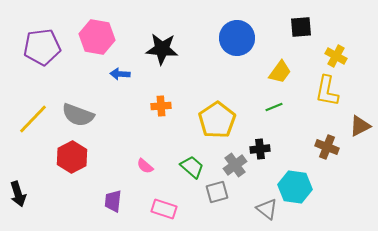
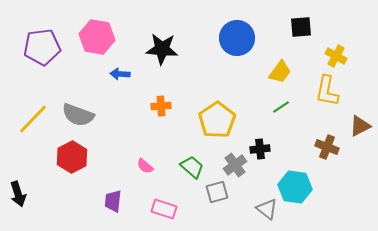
green line: moved 7 px right; rotated 12 degrees counterclockwise
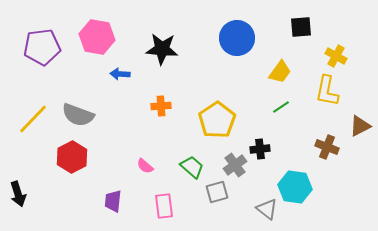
pink rectangle: moved 3 px up; rotated 65 degrees clockwise
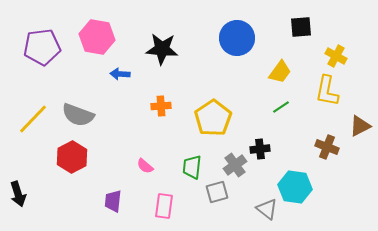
yellow pentagon: moved 4 px left, 2 px up
green trapezoid: rotated 125 degrees counterclockwise
pink rectangle: rotated 15 degrees clockwise
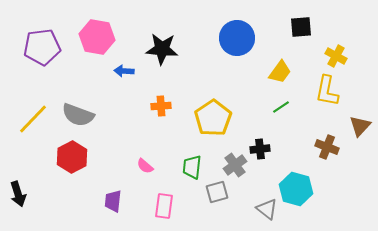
blue arrow: moved 4 px right, 3 px up
brown triangle: rotated 20 degrees counterclockwise
cyan hexagon: moved 1 px right, 2 px down; rotated 8 degrees clockwise
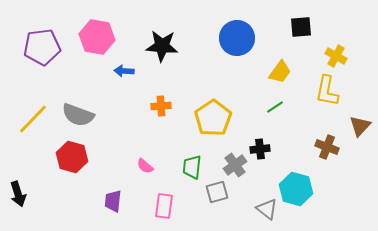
black star: moved 3 px up
green line: moved 6 px left
red hexagon: rotated 16 degrees counterclockwise
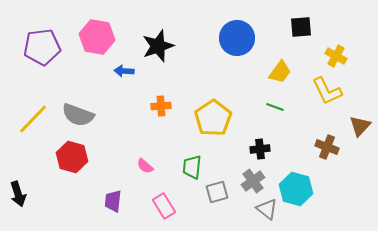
black star: moved 4 px left; rotated 24 degrees counterclockwise
yellow L-shape: rotated 36 degrees counterclockwise
green line: rotated 54 degrees clockwise
gray cross: moved 18 px right, 16 px down
pink rectangle: rotated 40 degrees counterclockwise
